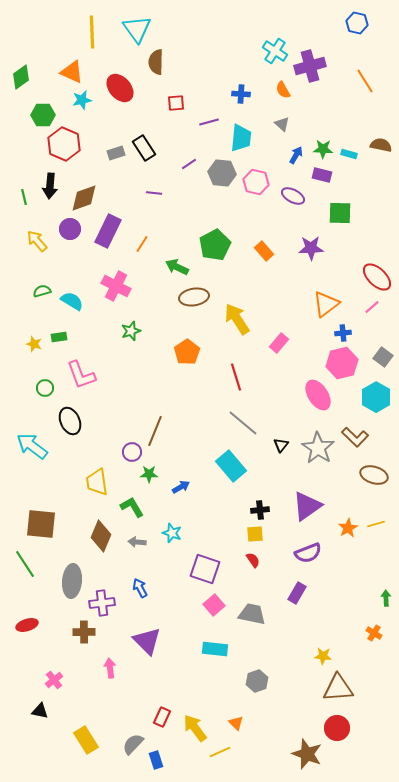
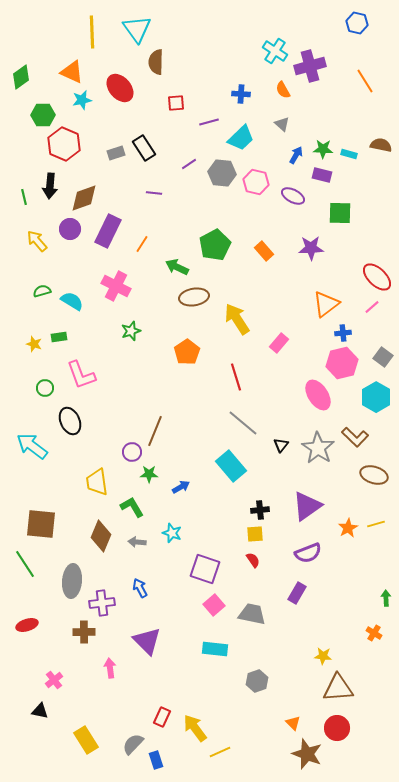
cyan trapezoid at (241, 138): rotated 40 degrees clockwise
orange triangle at (236, 723): moved 57 px right
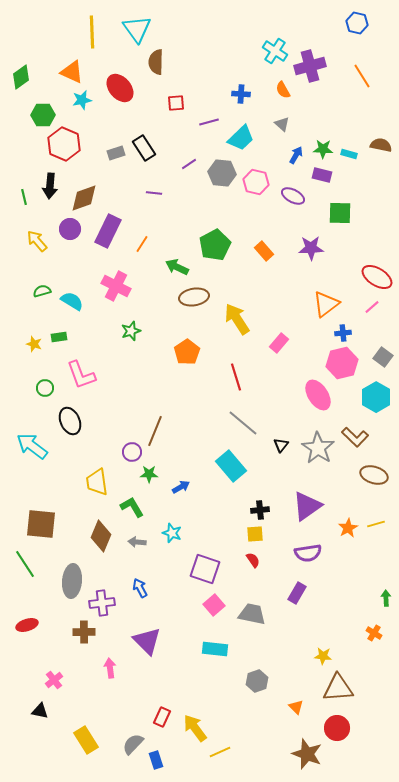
orange line at (365, 81): moved 3 px left, 5 px up
red ellipse at (377, 277): rotated 12 degrees counterclockwise
purple semicircle at (308, 553): rotated 12 degrees clockwise
orange triangle at (293, 723): moved 3 px right, 16 px up
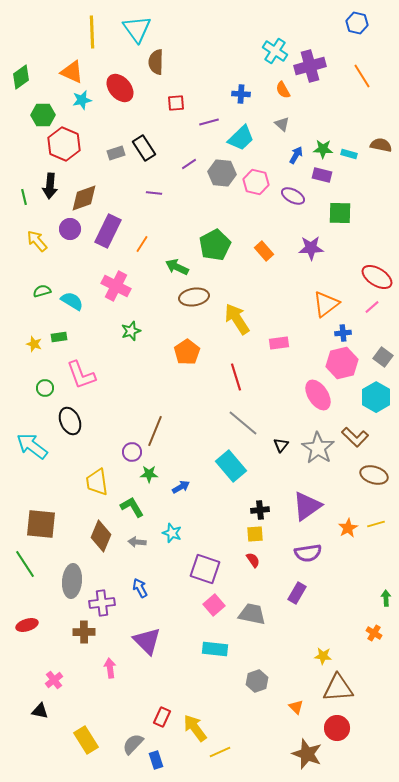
pink rectangle at (279, 343): rotated 42 degrees clockwise
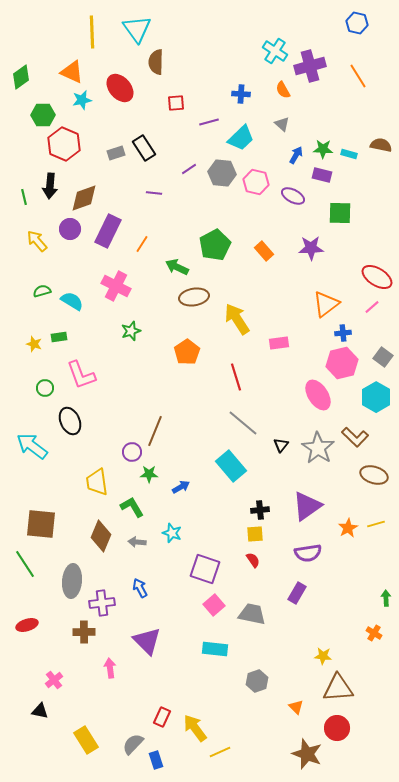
orange line at (362, 76): moved 4 px left
purple line at (189, 164): moved 5 px down
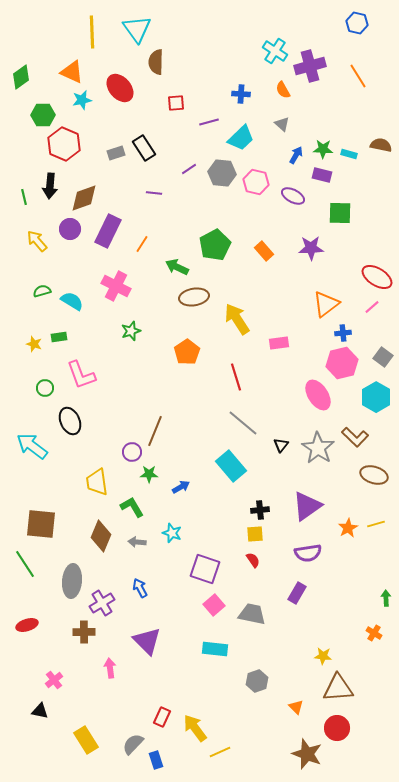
purple cross at (102, 603): rotated 25 degrees counterclockwise
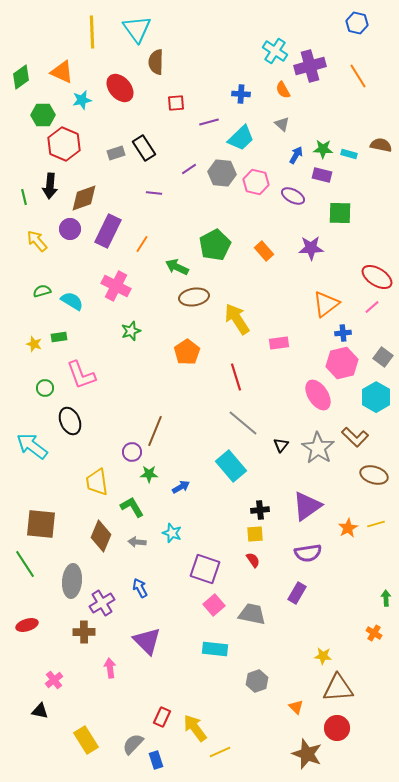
orange triangle at (72, 72): moved 10 px left
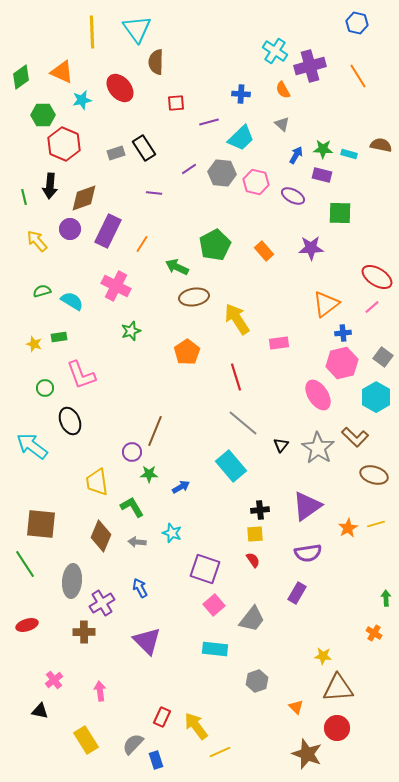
gray trapezoid at (252, 614): moved 5 px down; rotated 116 degrees clockwise
pink arrow at (110, 668): moved 10 px left, 23 px down
yellow arrow at (195, 728): moved 1 px right, 2 px up
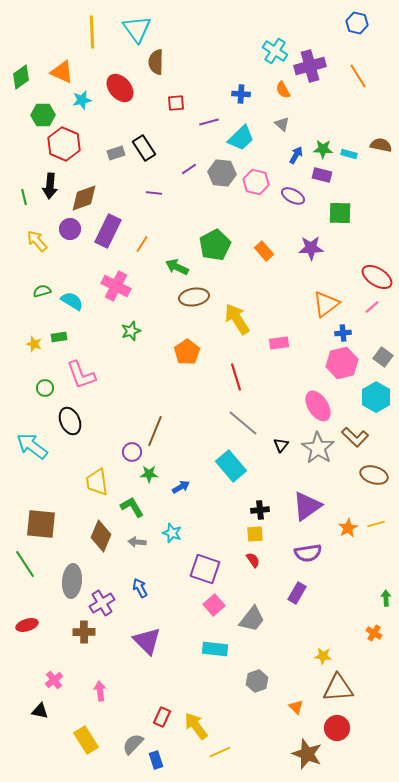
pink ellipse at (318, 395): moved 11 px down
